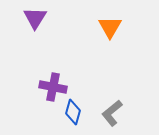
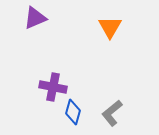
purple triangle: rotated 35 degrees clockwise
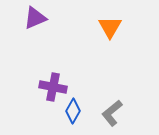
blue diamond: moved 1 px up; rotated 15 degrees clockwise
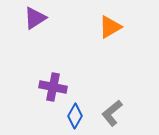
purple triangle: rotated 10 degrees counterclockwise
orange triangle: rotated 30 degrees clockwise
blue diamond: moved 2 px right, 5 px down
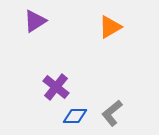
purple triangle: moved 3 px down
purple cross: moved 3 px right; rotated 28 degrees clockwise
blue diamond: rotated 60 degrees clockwise
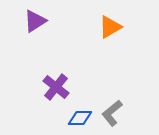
blue diamond: moved 5 px right, 2 px down
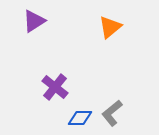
purple triangle: moved 1 px left
orange triangle: rotated 10 degrees counterclockwise
purple cross: moved 1 px left
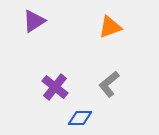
orange triangle: rotated 20 degrees clockwise
gray L-shape: moved 3 px left, 29 px up
